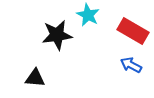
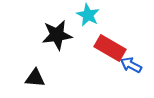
red rectangle: moved 23 px left, 17 px down
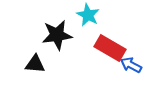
black triangle: moved 14 px up
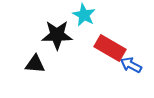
cyan star: moved 4 px left
black star: rotated 8 degrees clockwise
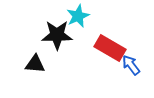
cyan star: moved 6 px left, 1 px down; rotated 20 degrees clockwise
blue arrow: rotated 25 degrees clockwise
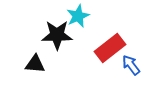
red rectangle: rotated 68 degrees counterclockwise
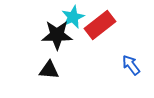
cyan star: moved 5 px left, 1 px down
red rectangle: moved 10 px left, 23 px up
black triangle: moved 14 px right, 6 px down
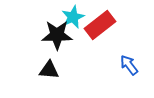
blue arrow: moved 2 px left
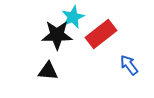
red rectangle: moved 1 px right, 9 px down
black triangle: moved 1 px left, 1 px down
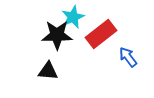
blue arrow: moved 1 px left, 8 px up
